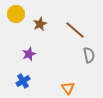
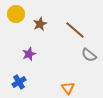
gray semicircle: rotated 140 degrees clockwise
blue cross: moved 4 px left, 1 px down
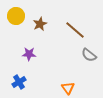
yellow circle: moved 2 px down
purple star: rotated 24 degrees clockwise
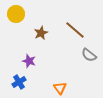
yellow circle: moved 2 px up
brown star: moved 1 px right, 9 px down
purple star: moved 7 px down; rotated 16 degrees clockwise
orange triangle: moved 8 px left
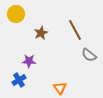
brown line: rotated 20 degrees clockwise
purple star: rotated 16 degrees counterclockwise
blue cross: moved 2 px up
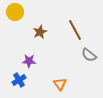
yellow circle: moved 1 px left, 2 px up
brown star: moved 1 px left, 1 px up
orange triangle: moved 4 px up
